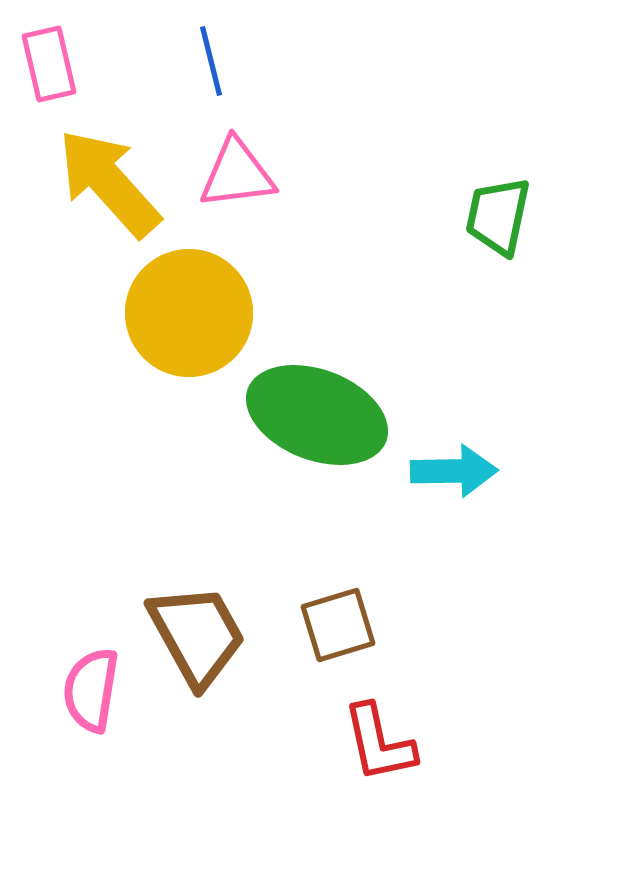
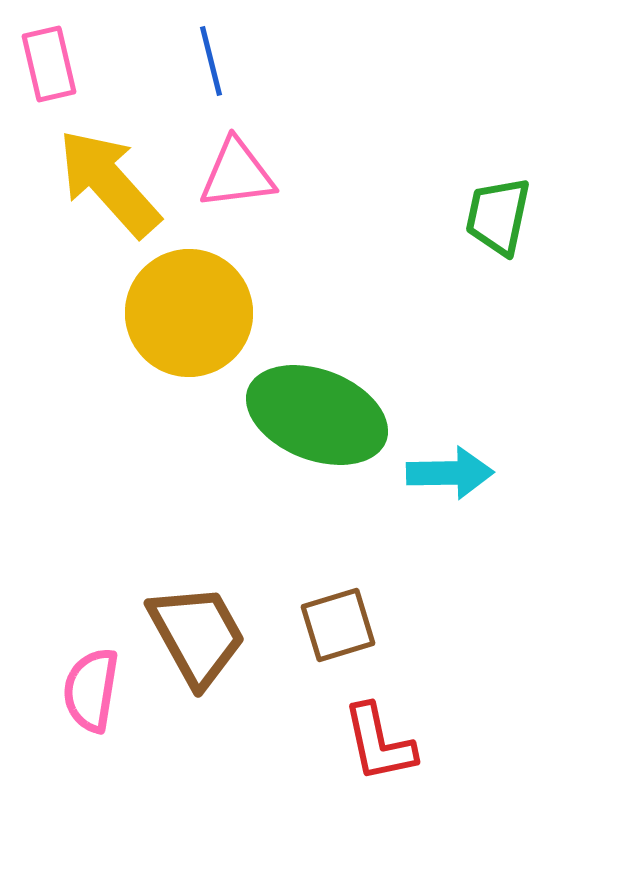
cyan arrow: moved 4 px left, 2 px down
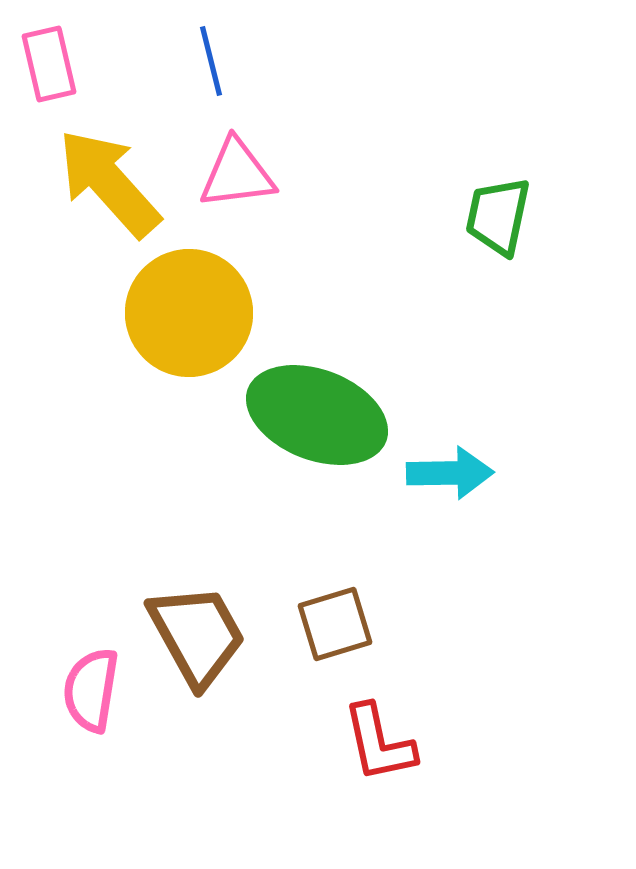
brown square: moved 3 px left, 1 px up
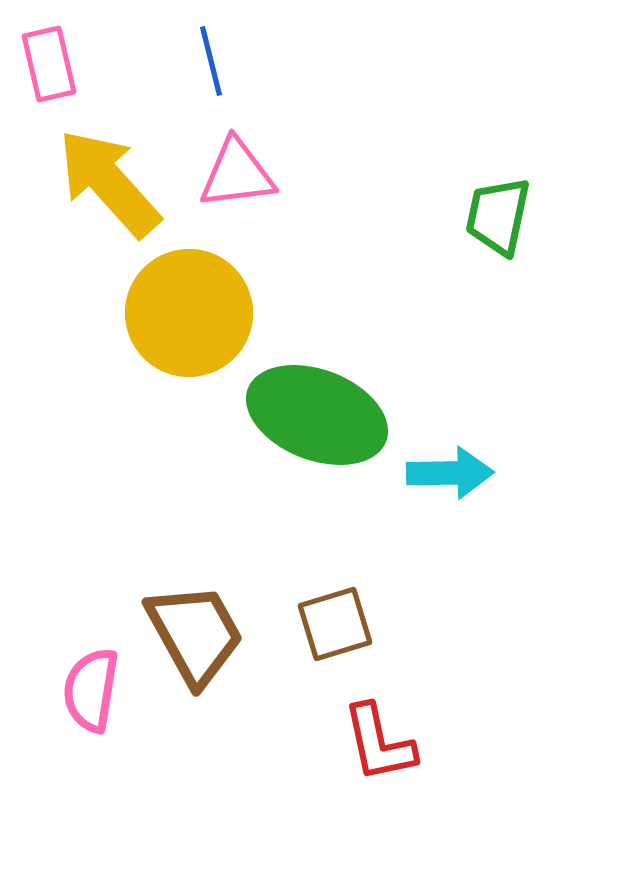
brown trapezoid: moved 2 px left, 1 px up
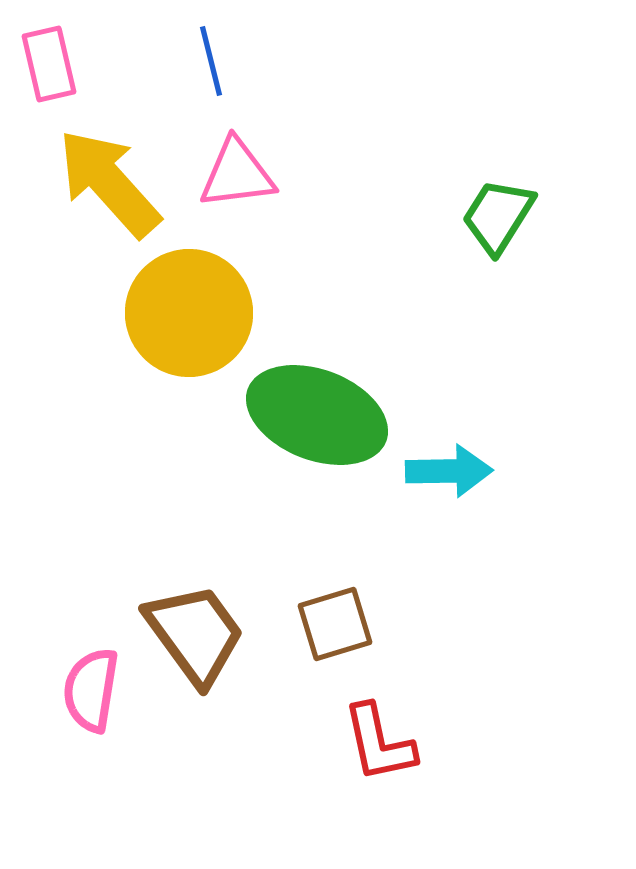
green trapezoid: rotated 20 degrees clockwise
cyan arrow: moved 1 px left, 2 px up
brown trapezoid: rotated 7 degrees counterclockwise
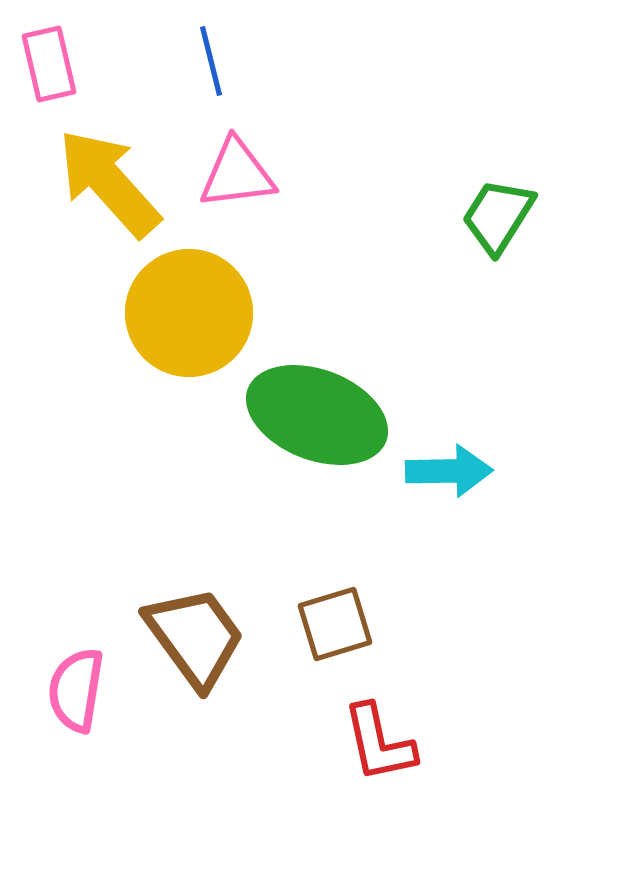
brown trapezoid: moved 3 px down
pink semicircle: moved 15 px left
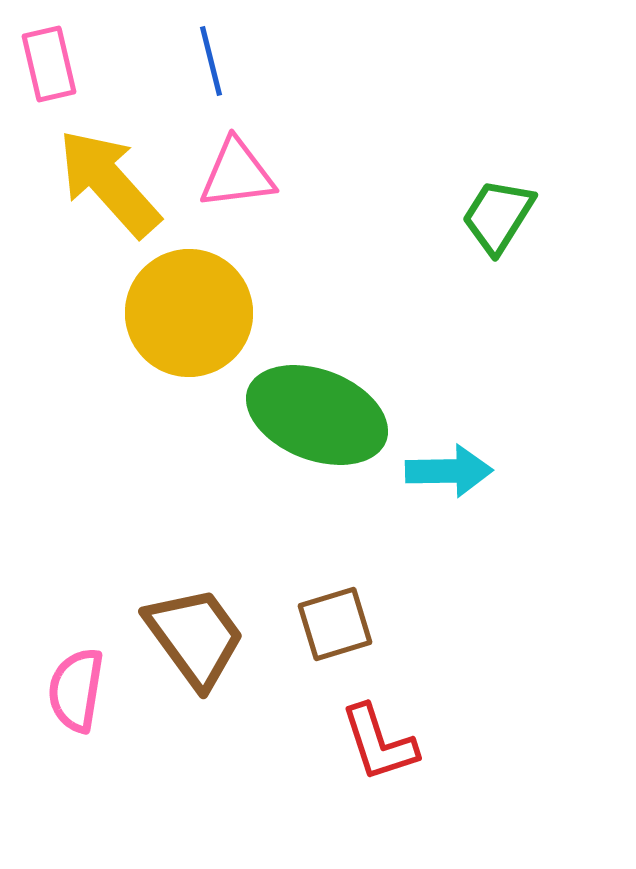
red L-shape: rotated 6 degrees counterclockwise
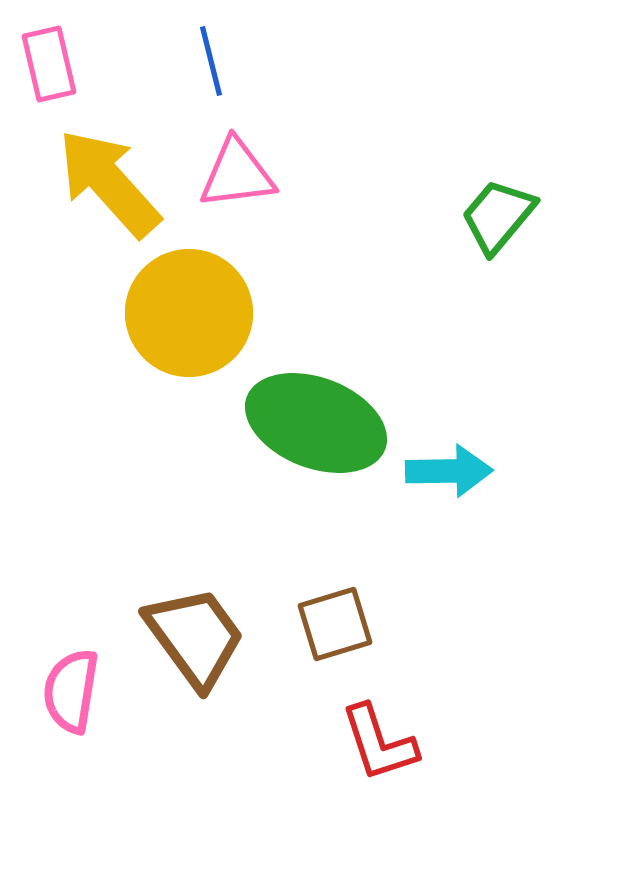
green trapezoid: rotated 8 degrees clockwise
green ellipse: moved 1 px left, 8 px down
pink semicircle: moved 5 px left, 1 px down
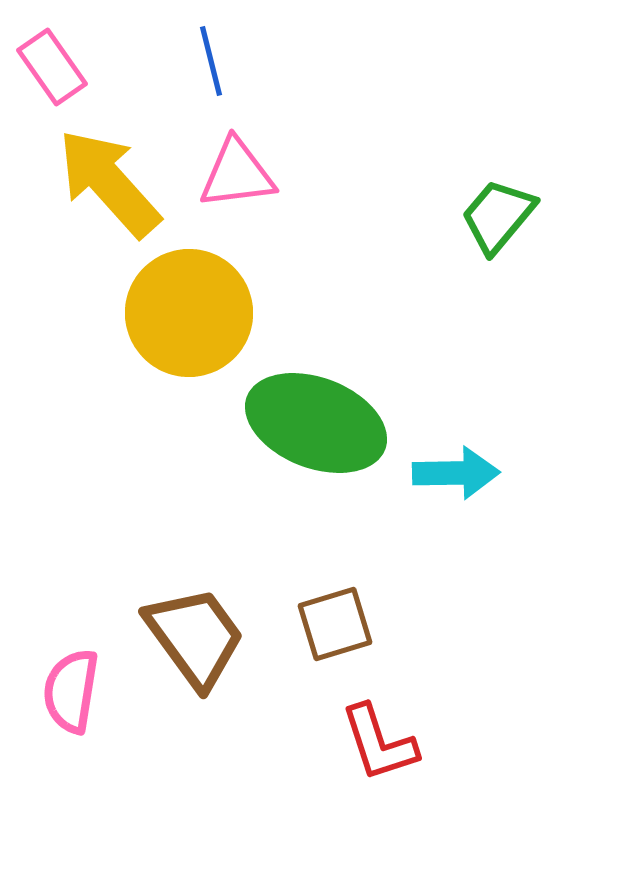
pink rectangle: moved 3 px right, 3 px down; rotated 22 degrees counterclockwise
cyan arrow: moved 7 px right, 2 px down
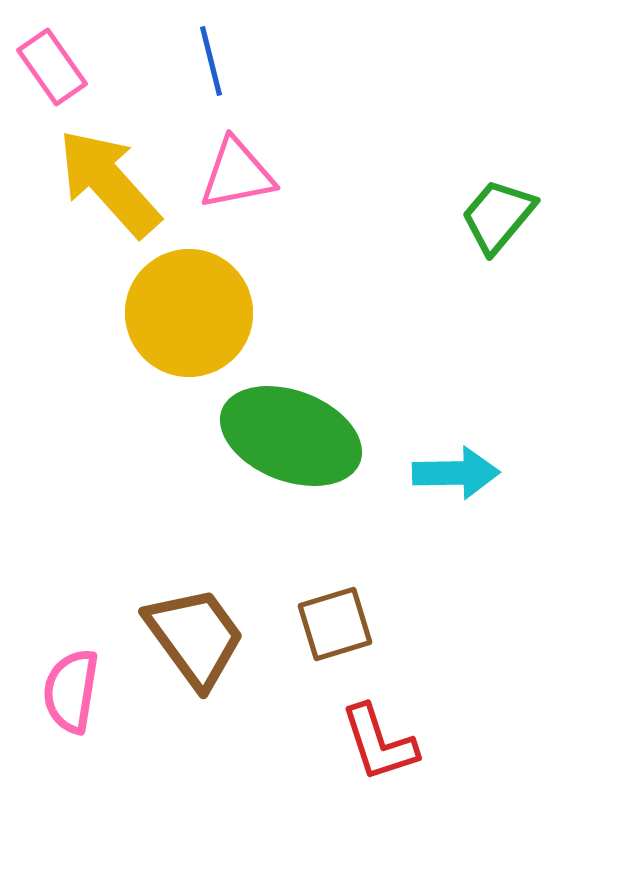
pink triangle: rotated 4 degrees counterclockwise
green ellipse: moved 25 px left, 13 px down
